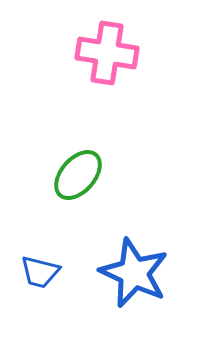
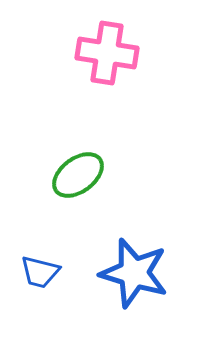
green ellipse: rotated 12 degrees clockwise
blue star: rotated 8 degrees counterclockwise
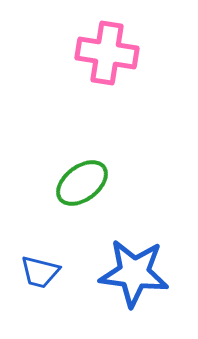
green ellipse: moved 4 px right, 8 px down
blue star: rotated 10 degrees counterclockwise
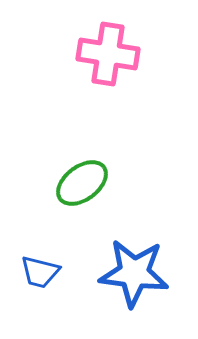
pink cross: moved 1 px right, 1 px down
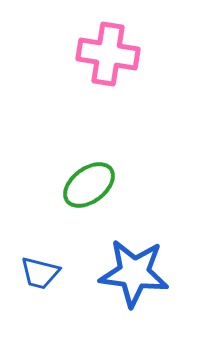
green ellipse: moved 7 px right, 2 px down
blue trapezoid: moved 1 px down
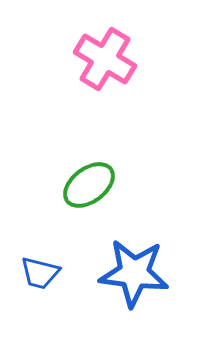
pink cross: moved 3 px left, 5 px down; rotated 22 degrees clockwise
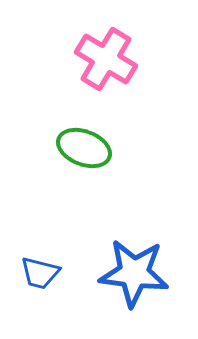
pink cross: moved 1 px right
green ellipse: moved 5 px left, 37 px up; rotated 58 degrees clockwise
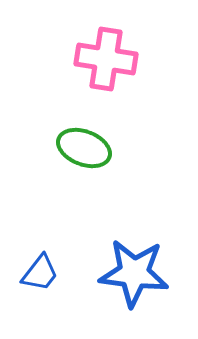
pink cross: rotated 22 degrees counterclockwise
blue trapezoid: rotated 66 degrees counterclockwise
